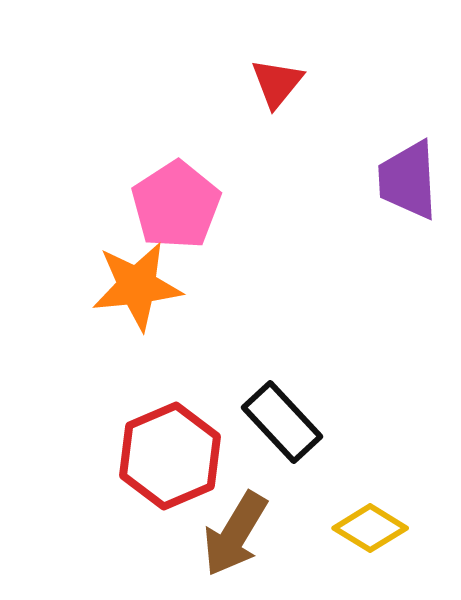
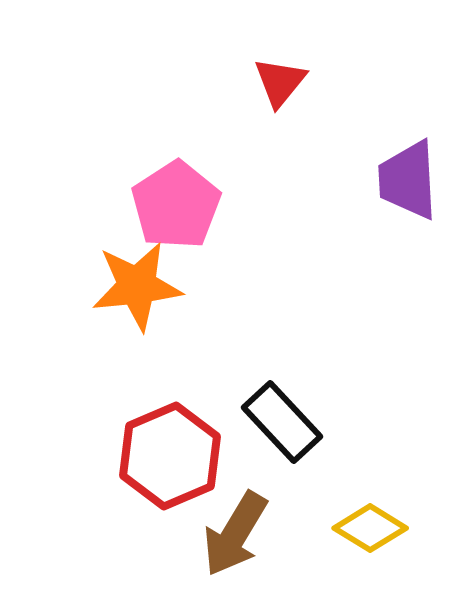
red triangle: moved 3 px right, 1 px up
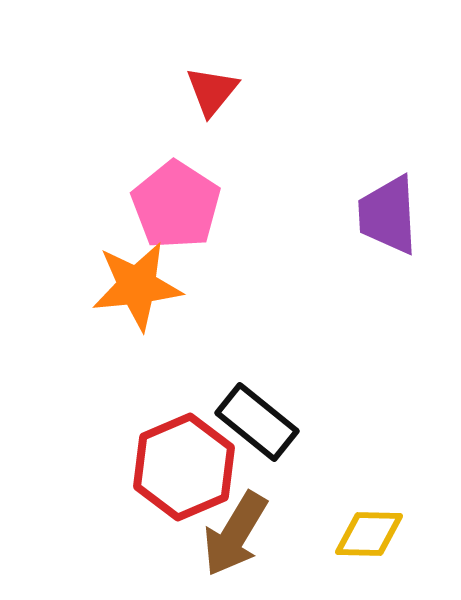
red triangle: moved 68 px left, 9 px down
purple trapezoid: moved 20 px left, 35 px down
pink pentagon: rotated 6 degrees counterclockwise
black rectangle: moved 25 px left; rotated 8 degrees counterclockwise
red hexagon: moved 14 px right, 11 px down
yellow diamond: moved 1 px left, 6 px down; rotated 30 degrees counterclockwise
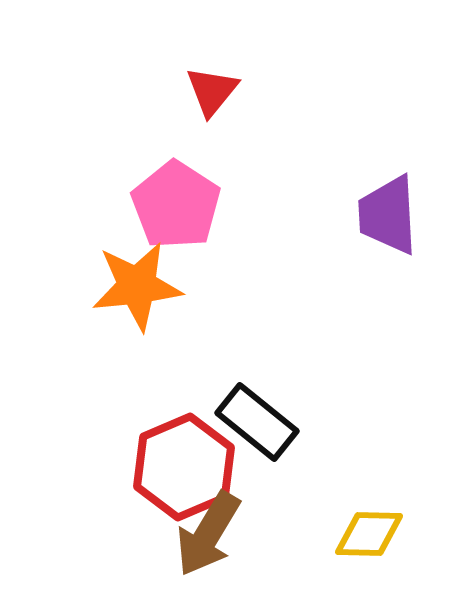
brown arrow: moved 27 px left
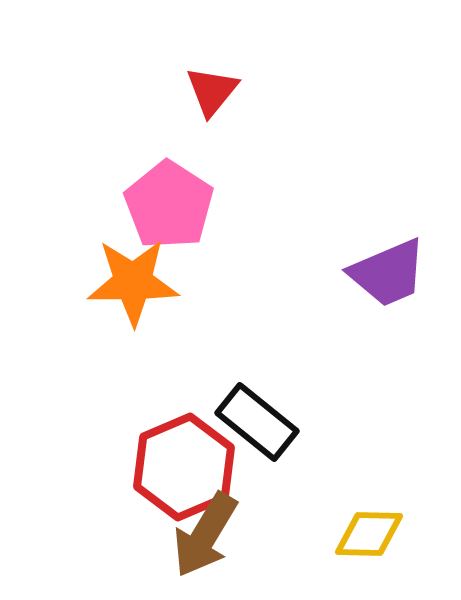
pink pentagon: moved 7 px left
purple trapezoid: moved 58 px down; rotated 110 degrees counterclockwise
orange star: moved 4 px left, 4 px up; rotated 6 degrees clockwise
brown arrow: moved 3 px left, 1 px down
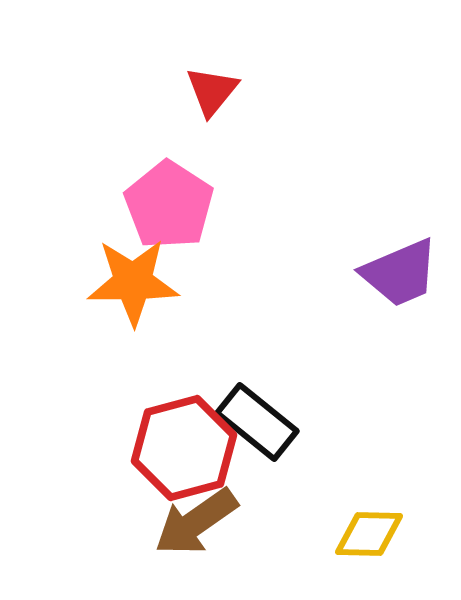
purple trapezoid: moved 12 px right
red hexagon: moved 19 px up; rotated 8 degrees clockwise
brown arrow: moved 9 px left, 13 px up; rotated 24 degrees clockwise
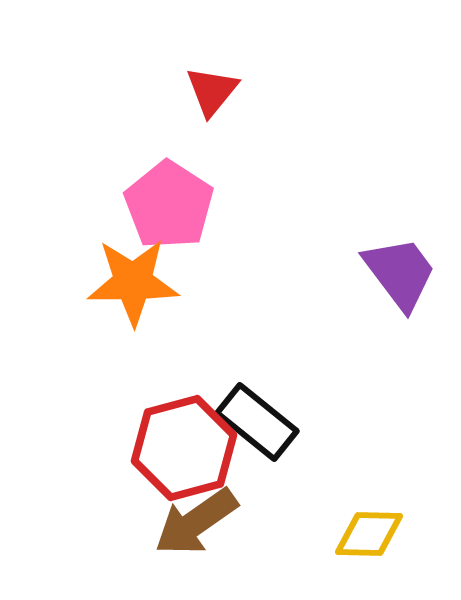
purple trapezoid: rotated 104 degrees counterclockwise
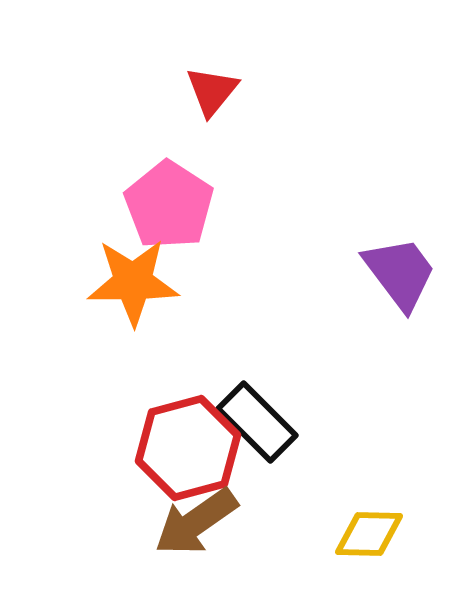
black rectangle: rotated 6 degrees clockwise
red hexagon: moved 4 px right
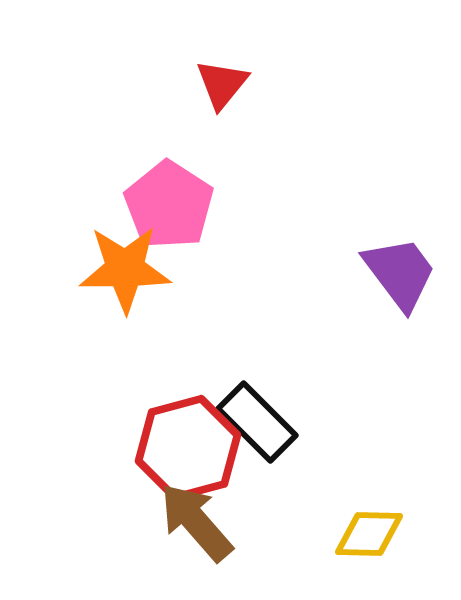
red triangle: moved 10 px right, 7 px up
orange star: moved 8 px left, 13 px up
brown arrow: rotated 84 degrees clockwise
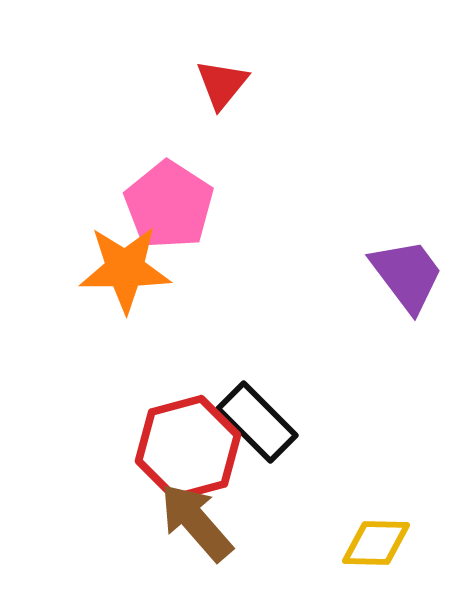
purple trapezoid: moved 7 px right, 2 px down
yellow diamond: moved 7 px right, 9 px down
